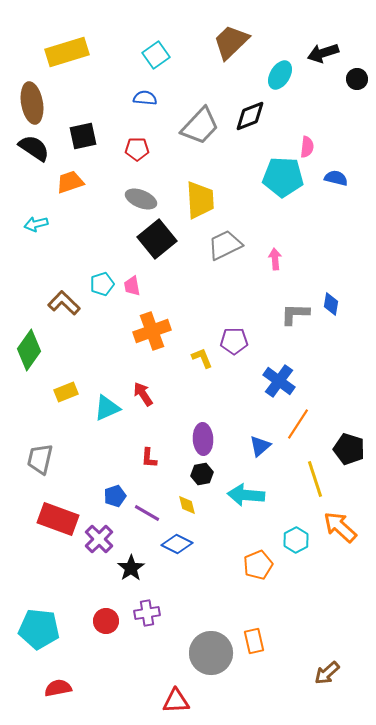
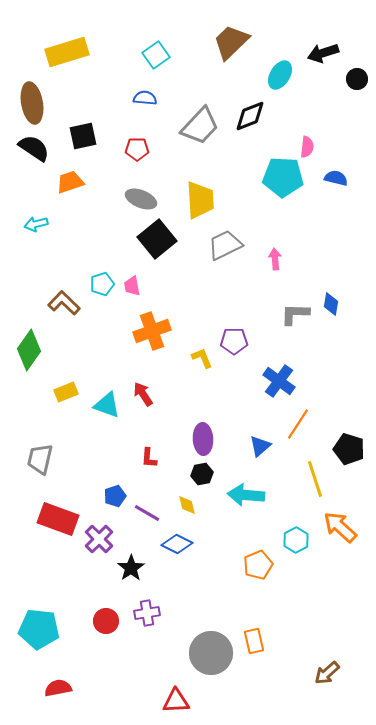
cyan triangle at (107, 408): moved 3 px up; rotated 44 degrees clockwise
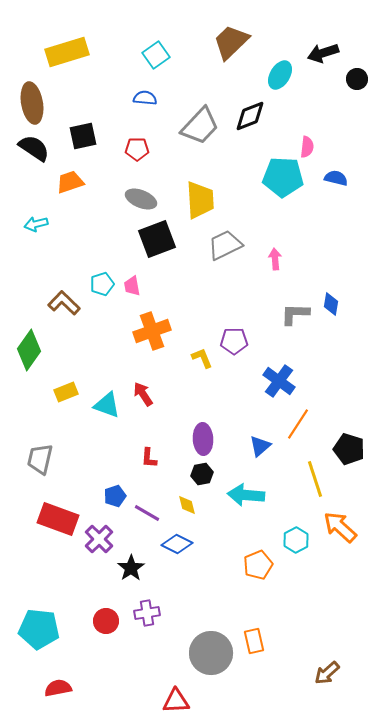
black square at (157, 239): rotated 18 degrees clockwise
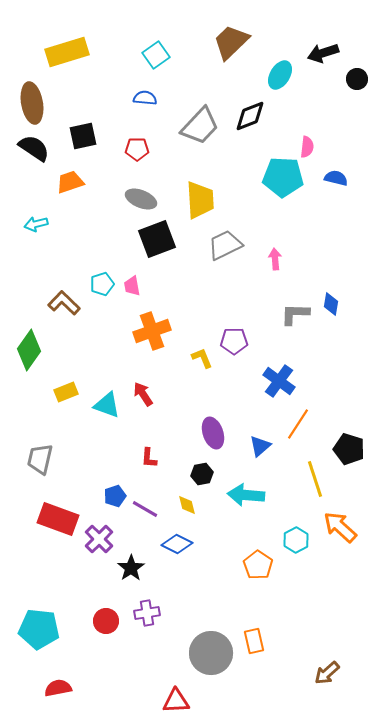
purple ellipse at (203, 439): moved 10 px right, 6 px up; rotated 16 degrees counterclockwise
purple line at (147, 513): moved 2 px left, 4 px up
orange pentagon at (258, 565): rotated 16 degrees counterclockwise
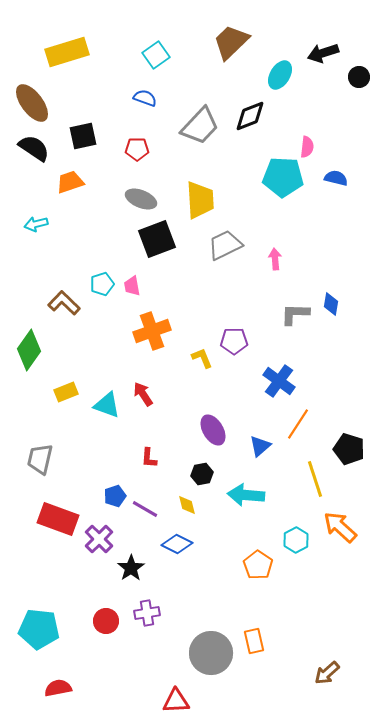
black circle at (357, 79): moved 2 px right, 2 px up
blue semicircle at (145, 98): rotated 15 degrees clockwise
brown ellipse at (32, 103): rotated 27 degrees counterclockwise
purple ellipse at (213, 433): moved 3 px up; rotated 12 degrees counterclockwise
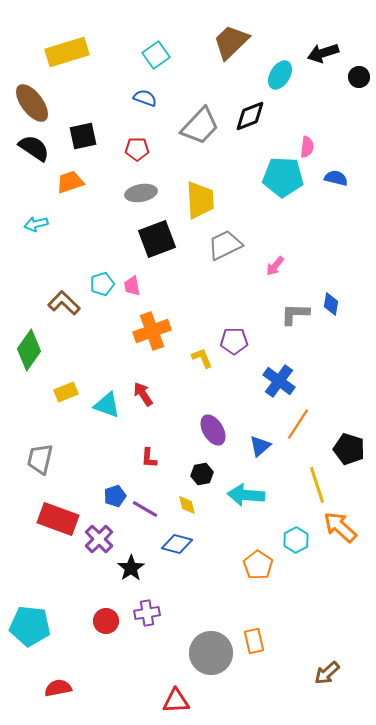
gray ellipse at (141, 199): moved 6 px up; rotated 32 degrees counterclockwise
pink arrow at (275, 259): moved 7 px down; rotated 135 degrees counterclockwise
yellow line at (315, 479): moved 2 px right, 6 px down
blue diamond at (177, 544): rotated 12 degrees counterclockwise
cyan pentagon at (39, 629): moved 9 px left, 3 px up
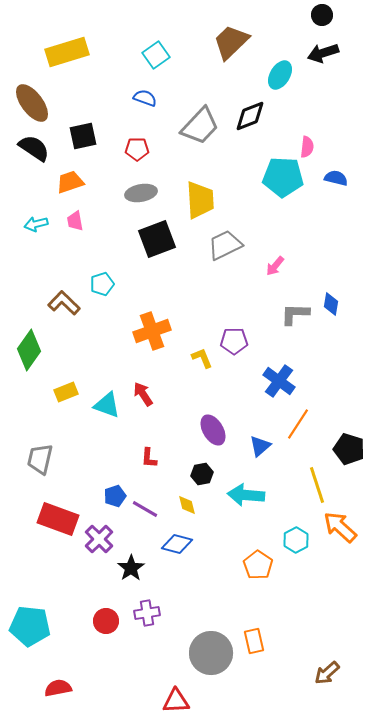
black circle at (359, 77): moved 37 px left, 62 px up
pink trapezoid at (132, 286): moved 57 px left, 65 px up
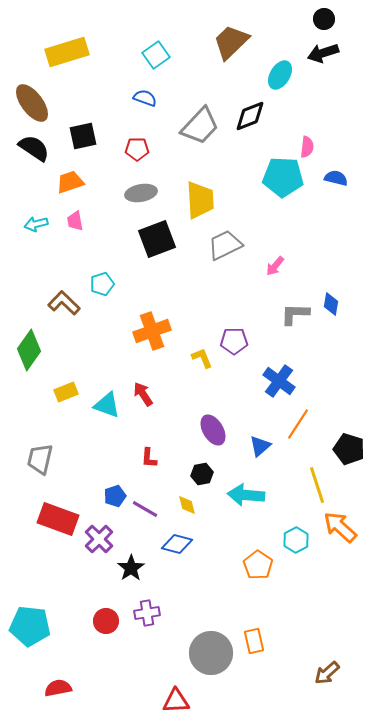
black circle at (322, 15): moved 2 px right, 4 px down
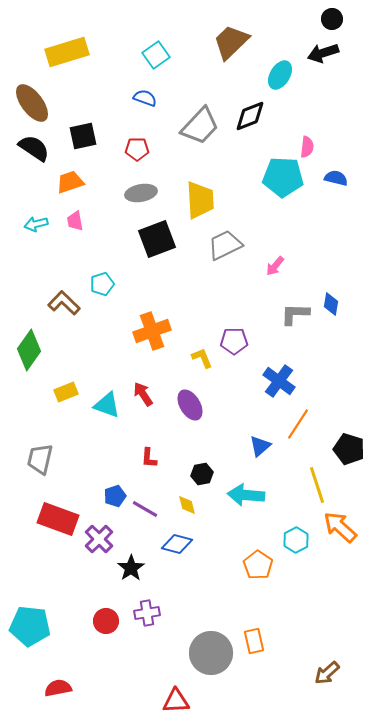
black circle at (324, 19): moved 8 px right
purple ellipse at (213, 430): moved 23 px left, 25 px up
